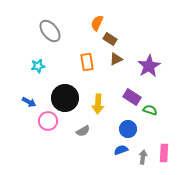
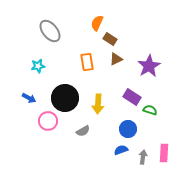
blue arrow: moved 4 px up
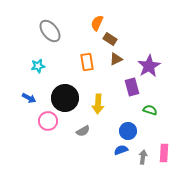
purple rectangle: moved 10 px up; rotated 42 degrees clockwise
blue circle: moved 2 px down
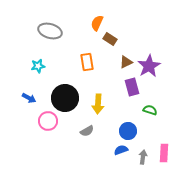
gray ellipse: rotated 35 degrees counterclockwise
brown triangle: moved 10 px right, 3 px down
gray semicircle: moved 4 px right
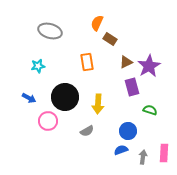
black circle: moved 1 px up
